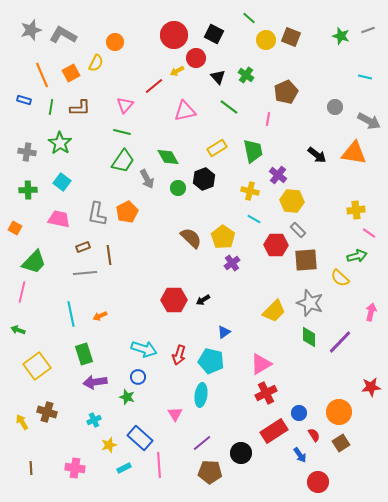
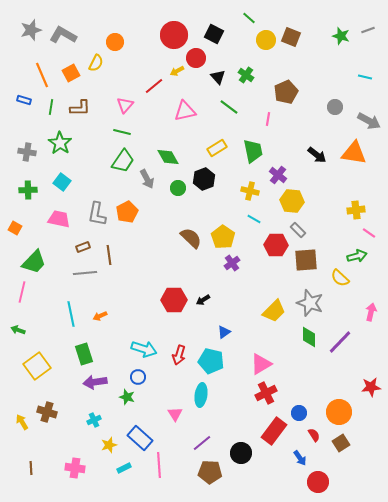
red rectangle at (274, 431): rotated 20 degrees counterclockwise
blue arrow at (300, 455): moved 3 px down
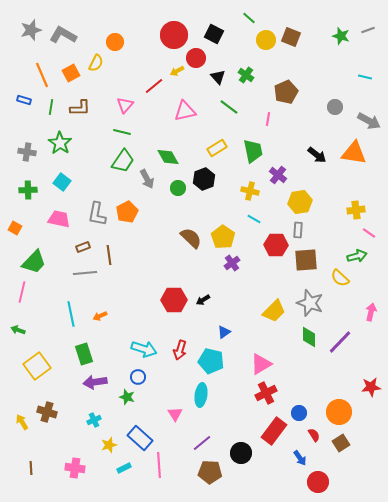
yellow hexagon at (292, 201): moved 8 px right, 1 px down; rotated 15 degrees counterclockwise
gray rectangle at (298, 230): rotated 49 degrees clockwise
red arrow at (179, 355): moved 1 px right, 5 px up
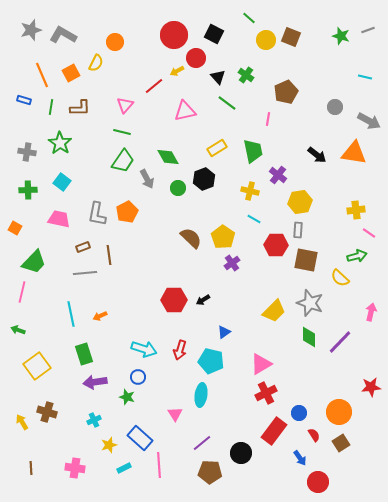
green line at (229, 107): moved 2 px left, 4 px up
brown square at (306, 260): rotated 15 degrees clockwise
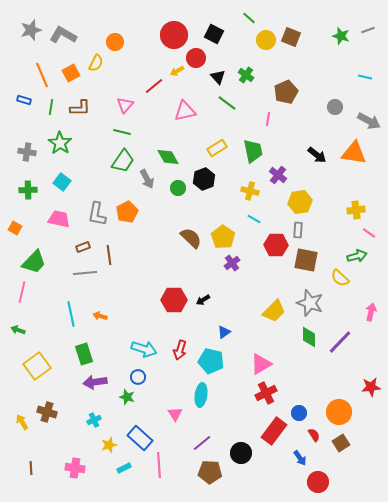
orange arrow at (100, 316): rotated 40 degrees clockwise
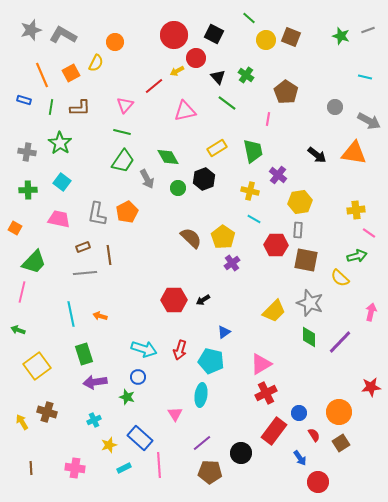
brown pentagon at (286, 92): rotated 15 degrees counterclockwise
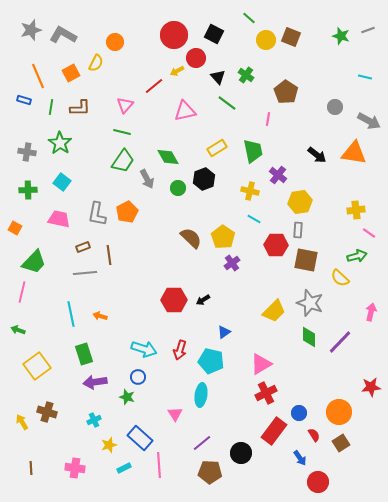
orange line at (42, 75): moved 4 px left, 1 px down
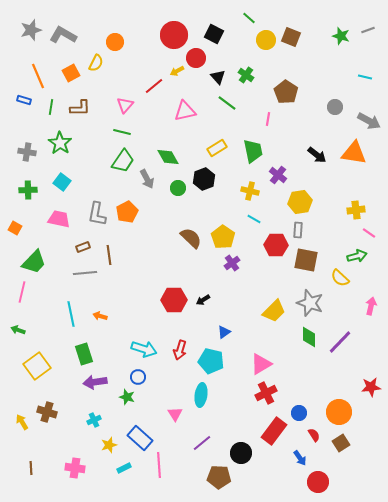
pink arrow at (371, 312): moved 6 px up
brown pentagon at (210, 472): moved 9 px right, 5 px down
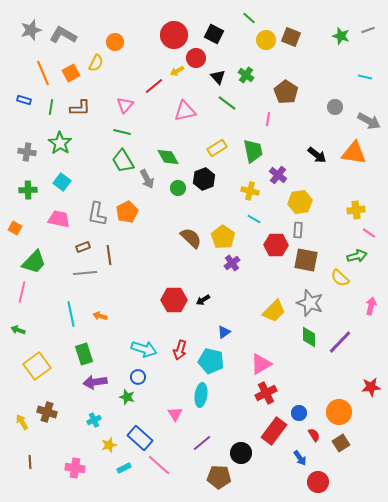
orange line at (38, 76): moved 5 px right, 3 px up
green trapezoid at (123, 161): rotated 115 degrees clockwise
pink line at (159, 465): rotated 45 degrees counterclockwise
brown line at (31, 468): moved 1 px left, 6 px up
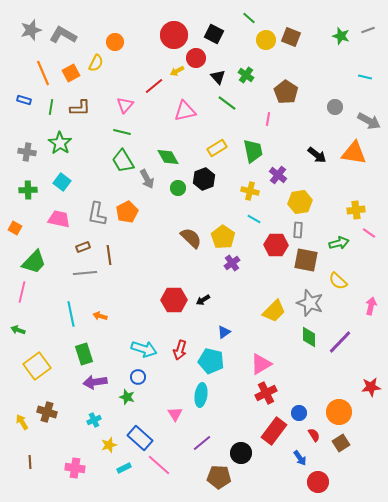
green arrow at (357, 256): moved 18 px left, 13 px up
yellow semicircle at (340, 278): moved 2 px left, 3 px down
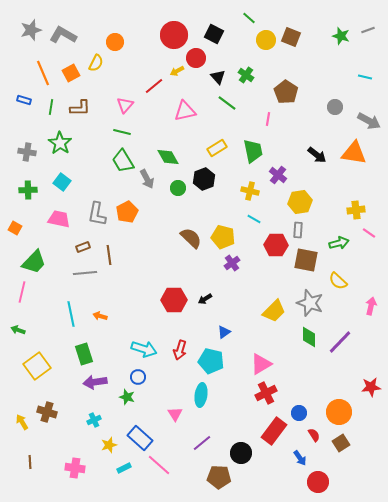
yellow pentagon at (223, 237): rotated 20 degrees counterclockwise
black arrow at (203, 300): moved 2 px right, 1 px up
